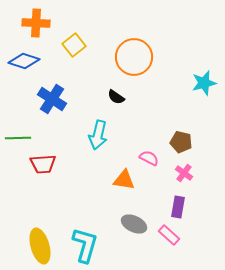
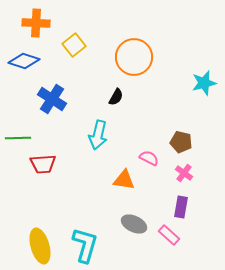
black semicircle: rotated 96 degrees counterclockwise
purple rectangle: moved 3 px right
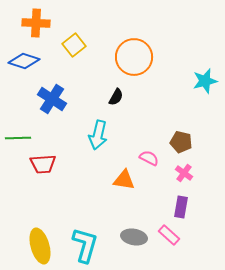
cyan star: moved 1 px right, 2 px up
gray ellipse: moved 13 px down; rotated 15 degrees counterclockwise
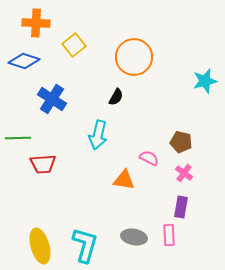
pink rectangle: rotated 45 degrees clockwise
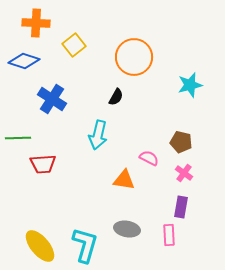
cyan star: moved 15 px left, 4 px down
gray ellipse: moved 7 px left, 8 px up
yellow ellipse: rotated 24 degrees counterclockwise
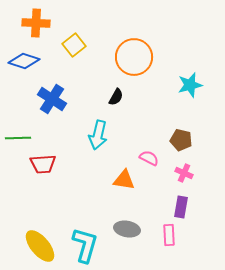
brown pentagon: moved 2 px up
pink cross: rotated 12 degrees counterclockwise
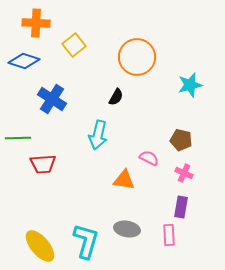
orange circle: moved 3 px right
cyan L-shape: moved 1 px right, 4 px up
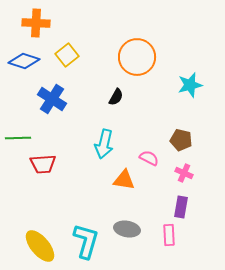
yellow square: moved 7 px left, 10 px down
cyan arrow: moved 6 px right, 9 px down
